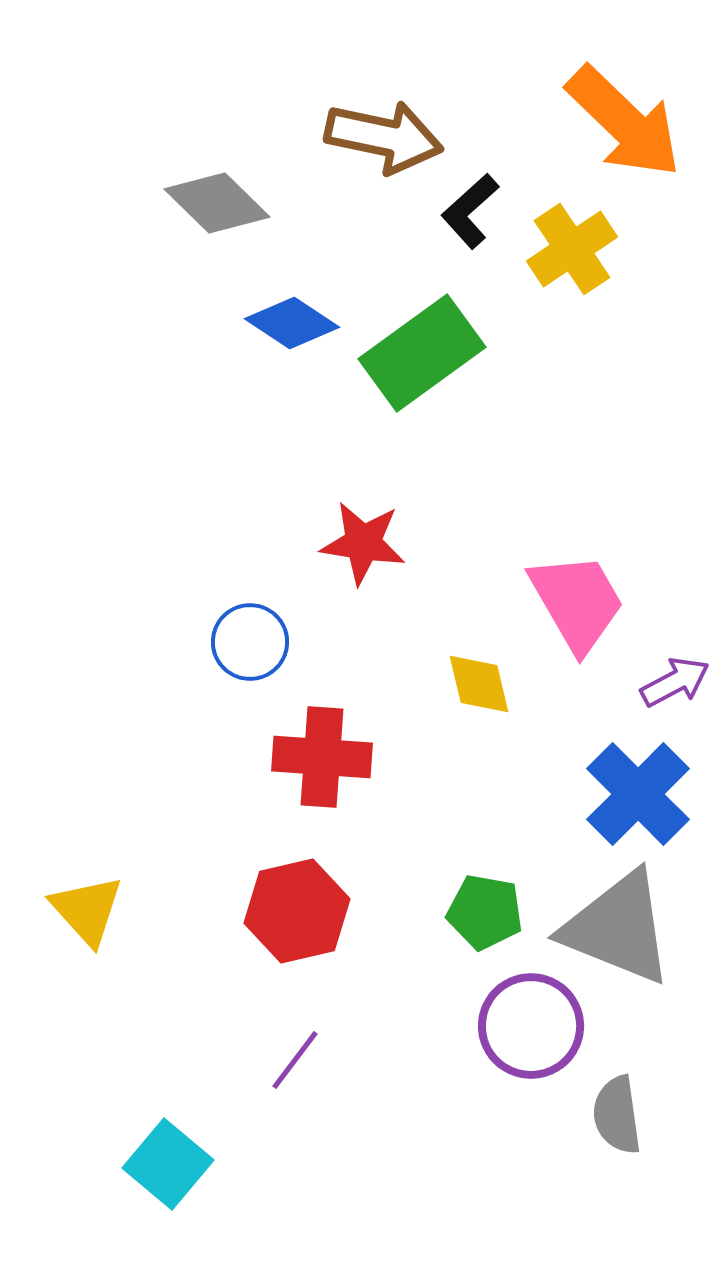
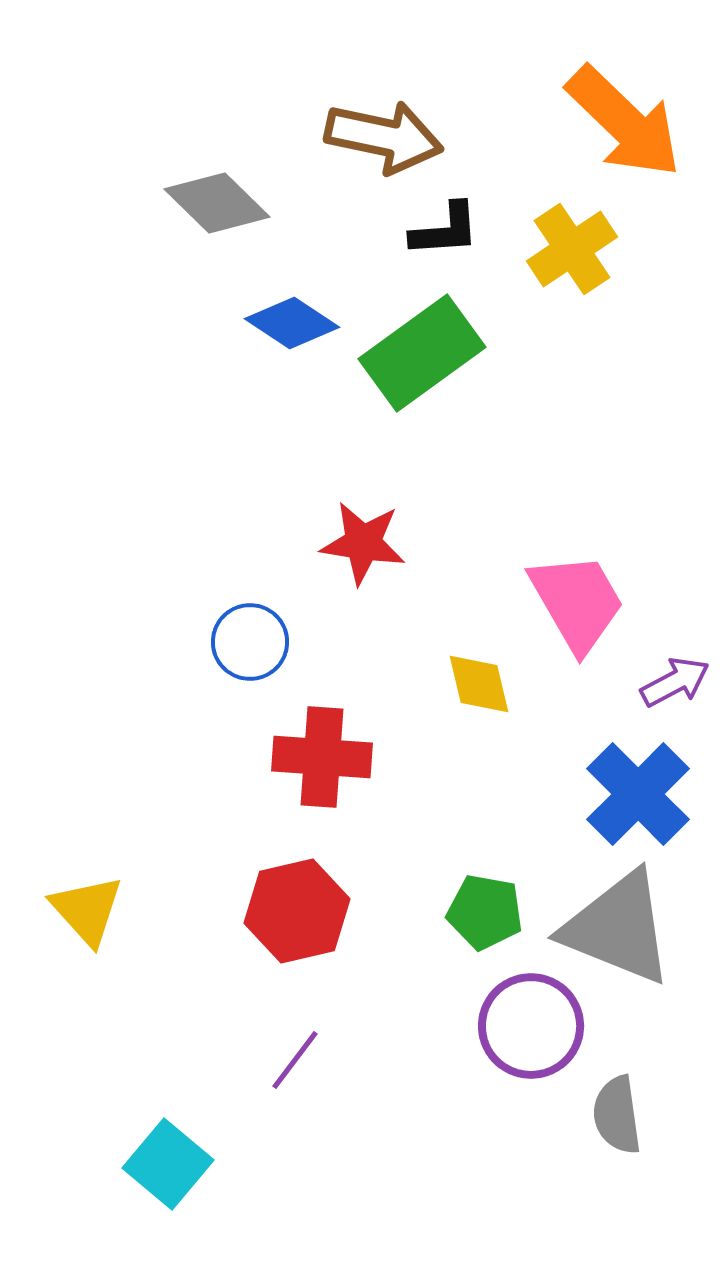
black L-shape: moved 25 px left, 19 px down; rotated 142 degrees counterclockwise
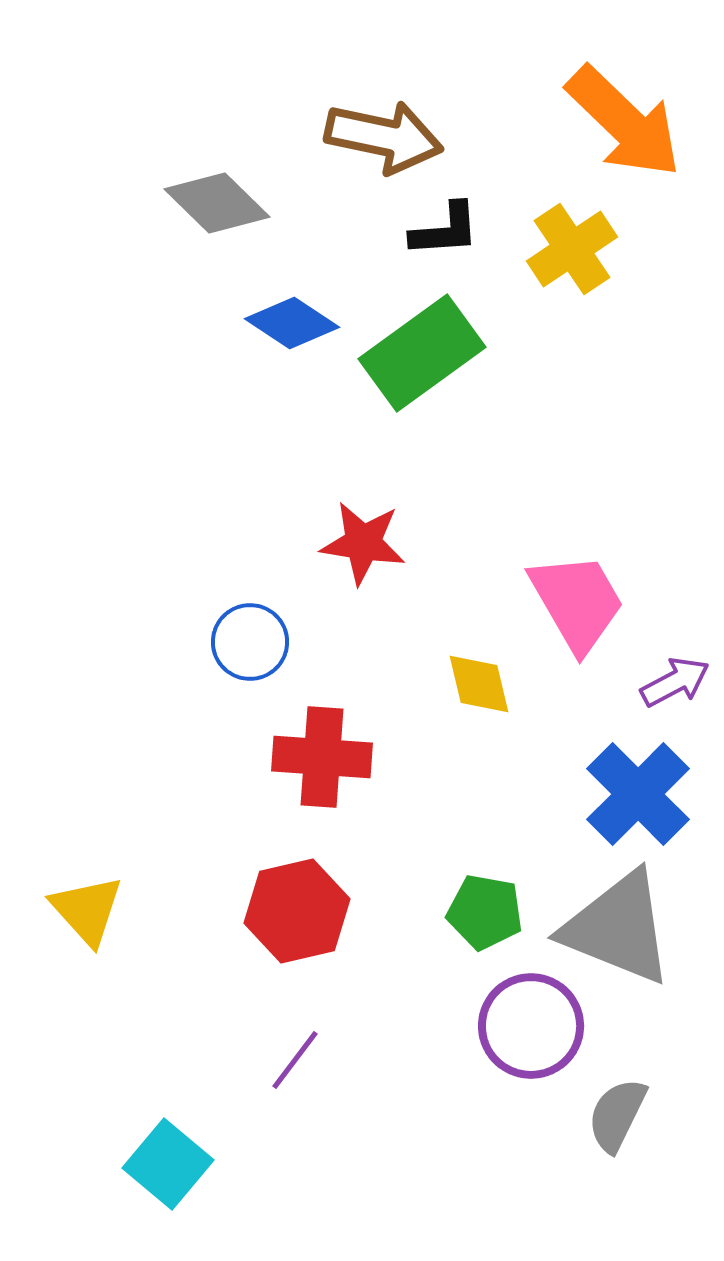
gray semicircle: rotated 34 degrees clockwise
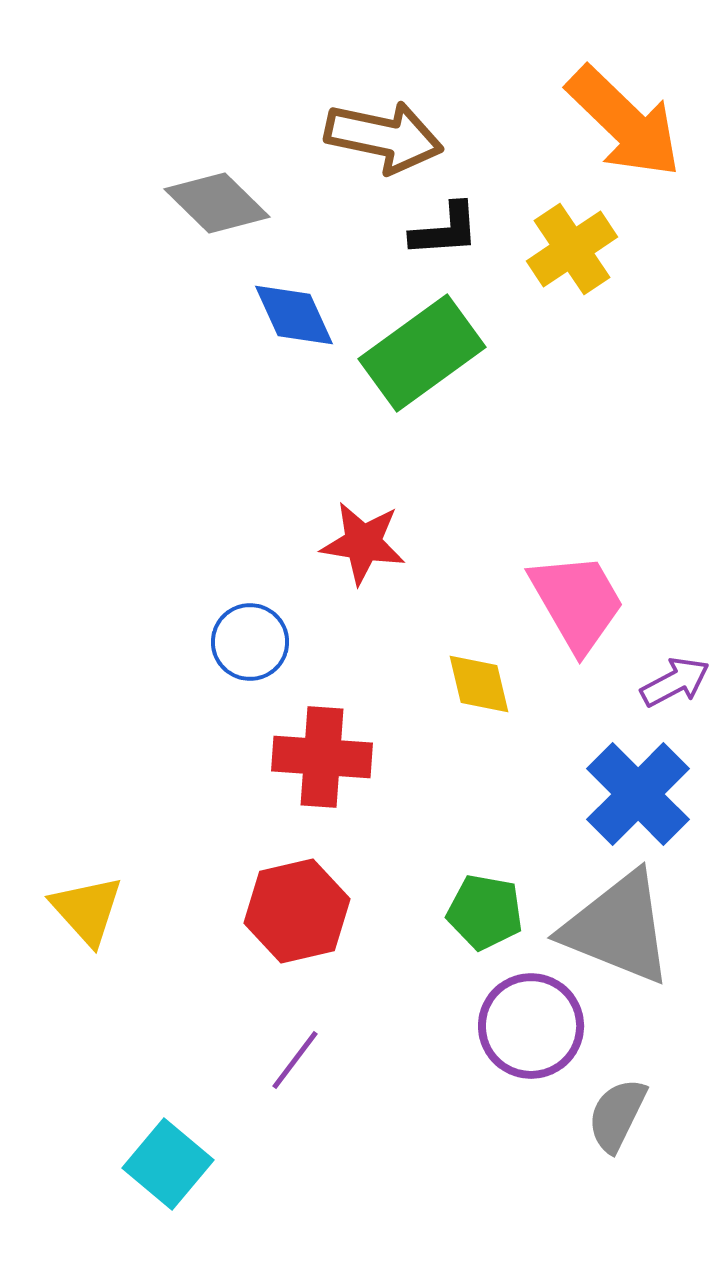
blue diamond: moved 2 px right, 8 px up; rotated 32 degrees clockwise
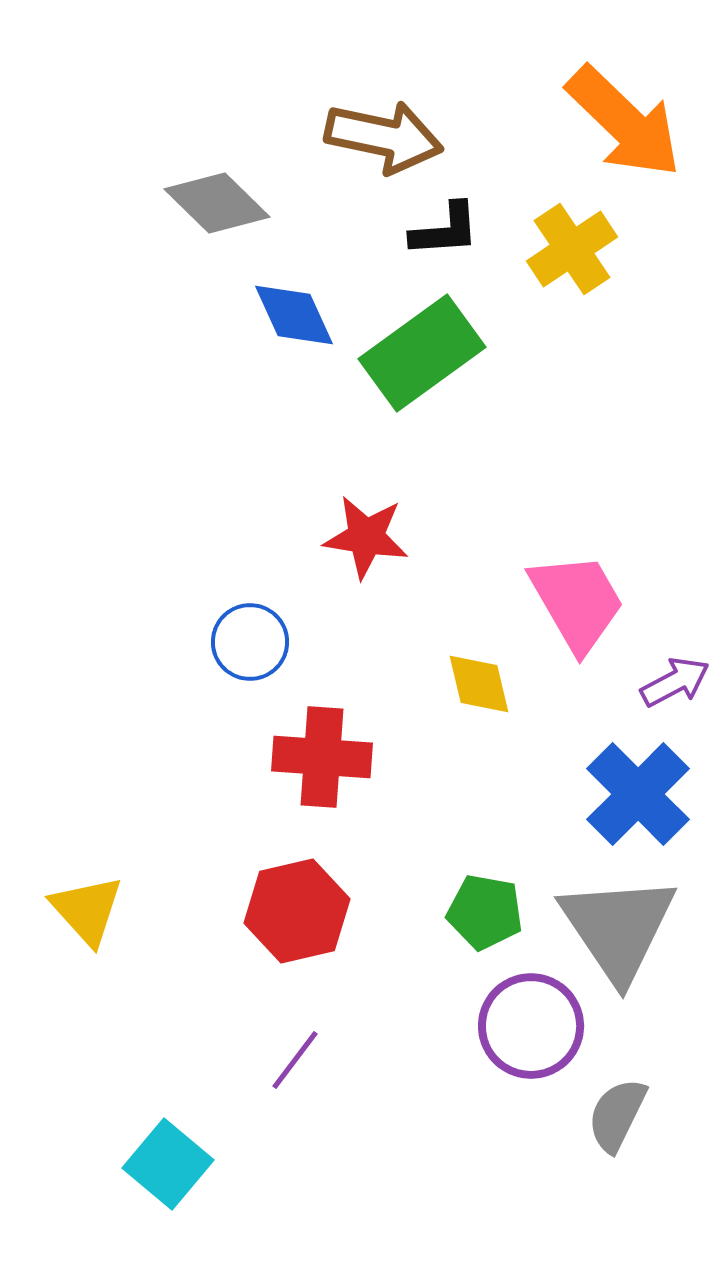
red star: moved 3 px right, 6 px up
gray triangle: rotated 34 degrees clockwise
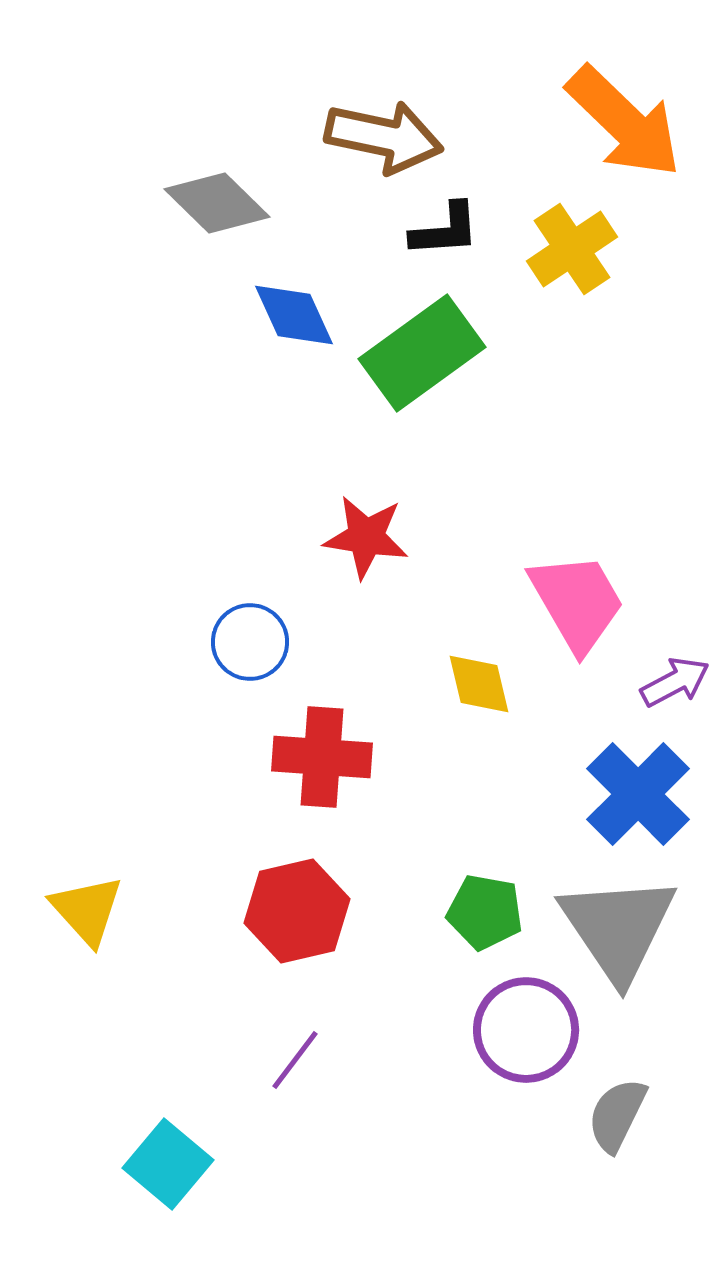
purple circle: moved 5 px left, 4 px down
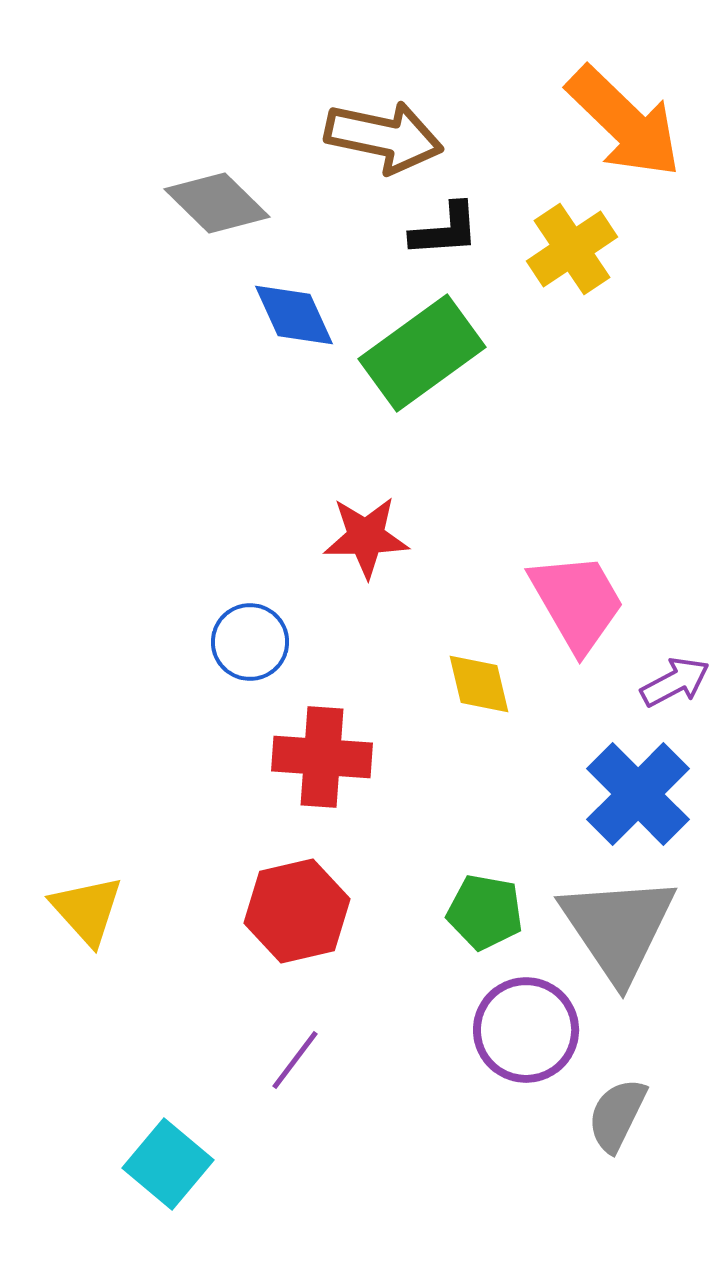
red star: rotated 10 degrees counterclockwise
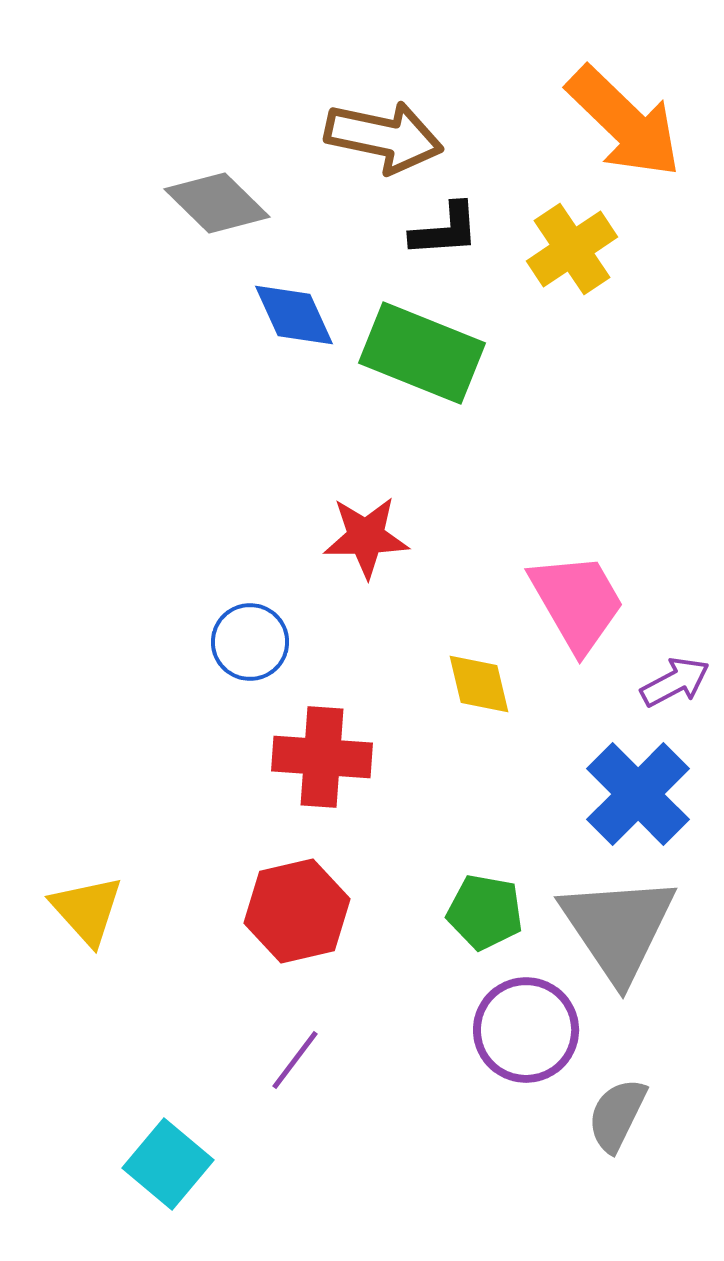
green rectangle: rotated 58 degrees clockwise
